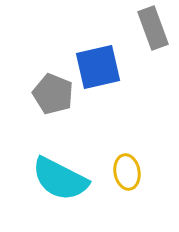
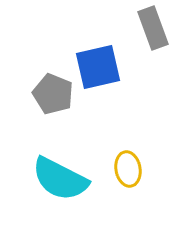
yellow ellipse: moved 1 px right, 3 px up
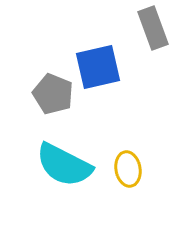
cyan semicircle: moved 4 px right, 14 px up
